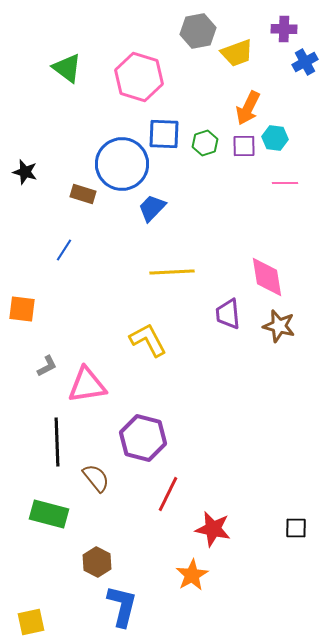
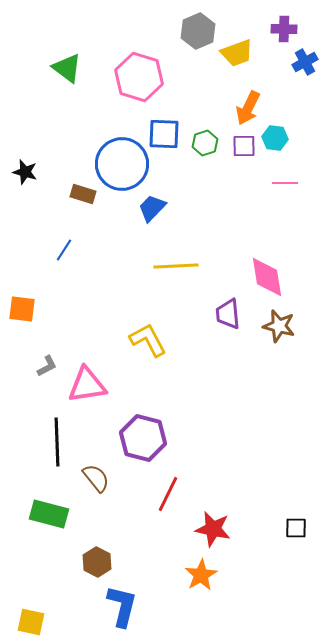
gray hexagon: rotated 12 degrees counterclockwise
yellow line: moved 4 px right, 6 px up
orange star: moved 9 px right
yellow square: rotated 24 degrees clockwise
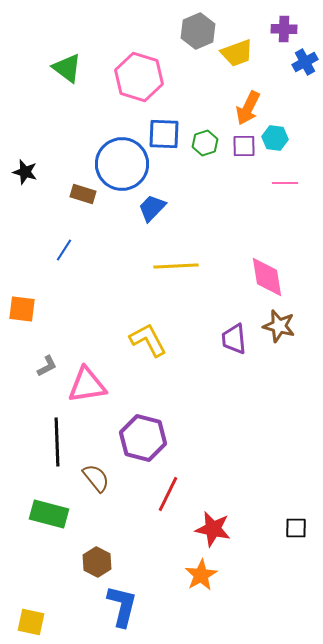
purple trapezoid: moved 6 px right, 25 px down
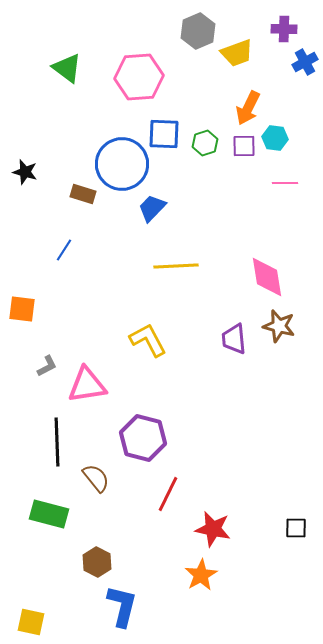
pink hexagon: rotated 21 degrees counterclockwise
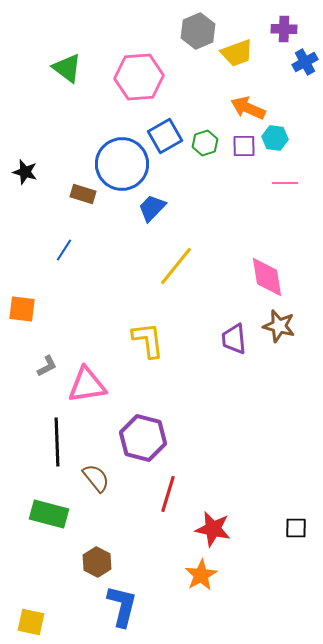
orange arrow: rotated 88 degrees clockwise
blue square: moved 1 px right, 2 px down; rotated 32 degrees counterclockwise
yellow line: rotated 48 degrees counterclockwise
yellow L-shape: rotated 21 degrees clockwise
red line: rotated 9 degrees counterclockwise
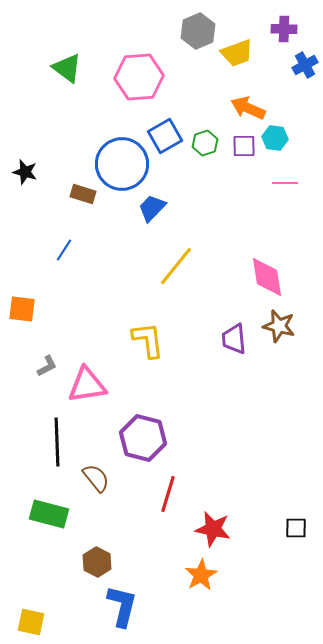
blue cross: moved 3 px down
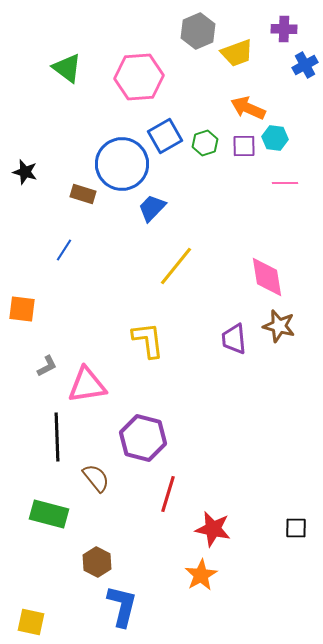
black line: moved 5 px up
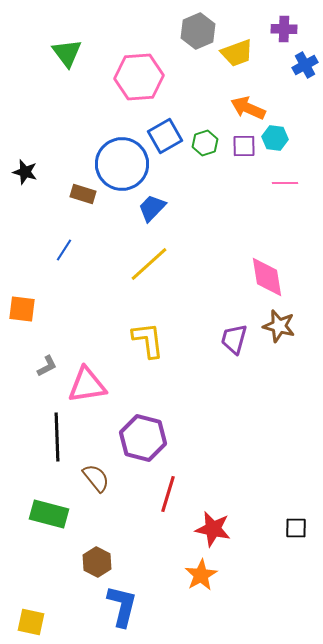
green triangle: moved 15 px up; rotated 16 degrees clockwise
yellow line: moved 27 px left, 2 px up; rotated 9 degrees clockwise
purple trapezoid: rotated 20 degrees clockwise
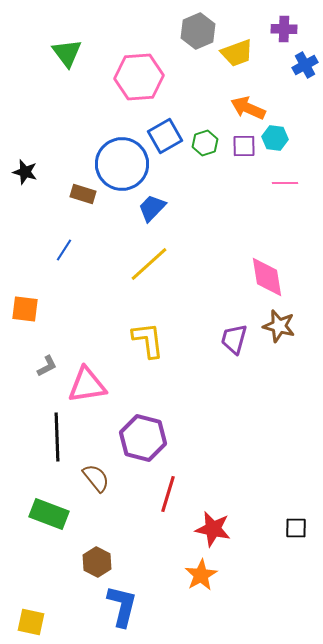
orange square: moved 3 px right
green rectangle: rotated 6 degrees clockwise
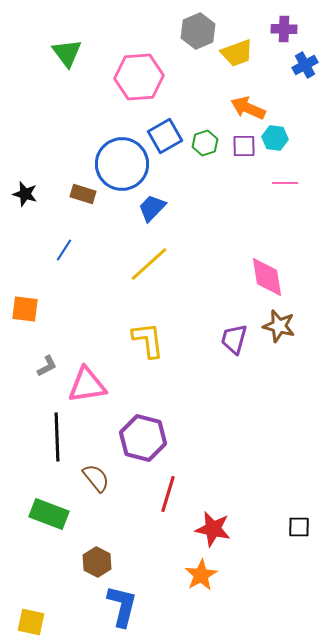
black star: moved 22 px down
black square: moved 3 px right, 1 px up
